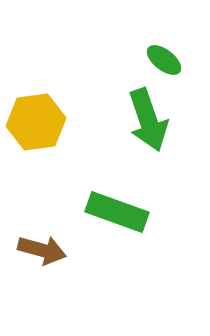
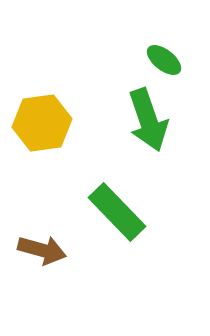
yellow hexagon: moved 6 px right, 1 px down
green rectangle: rotated 26 degrees clockwise
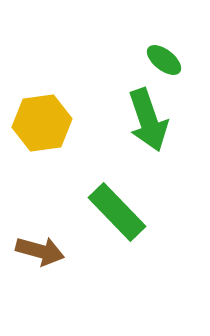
brown arrow: moved 2 px left, 1 px down
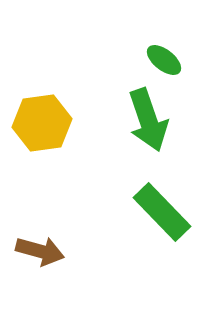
green rectangle: moved 45 px right
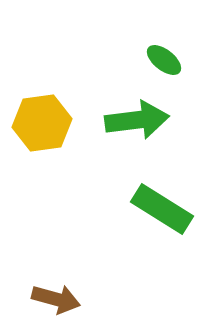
green arrow: moved 11 px left; rotated 78 degrees counterclockwise
green rectangle: moved 3 px up; rotated 14 degrees counterclockwise
brown arrow: moved 16 px right, 48 px down
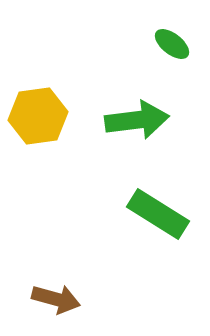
green ellipse: moved 8 px right, 16 px up
yellow hexagon: moved 4 px left, 7 px up
green rectangle: moved 4 px left, 5 px down
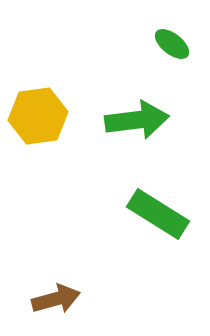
brown arrow: rotated 30 degrees counterclockwise
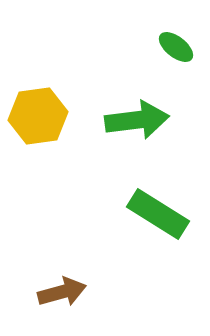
green ellipse: moved 4 px right, 3 px down
brown arrow: moved 6 px right, 7 px up
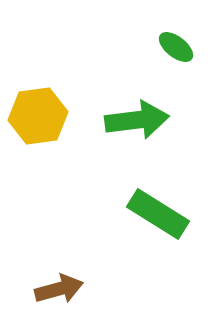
brown arrow: moved 3 px left, 3 px up
